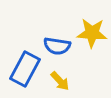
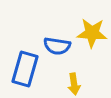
blue rectangle: rotated 12 degrees counterclockwise
yellow arrow: moved 14 px right, 3 px down; rotated 35 degrees clockwise
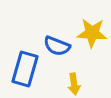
blue semicircle: rotated 12 degrees clockwise
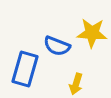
yellow arrow: moved 2 px right; rotated 25 degrees clockwise
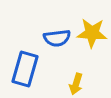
blue semicircle: moved 8 px up; rotated 28 degrees counterclockwise
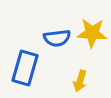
blue rectangle: moved 1 px up
yellow arrow: moved 4 px right, 3 px up
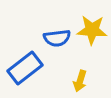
yellow star: moved 3 px up
blue rectangle: rotated 36 degrees clockwise
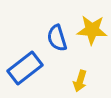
blue semicircle: rotated 80 degrees clockwise
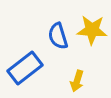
blue semicircle: moved 1 px right, 2 px up
yellow arrow: moved 3 px left
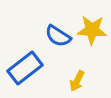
blue semicircle: rotated 40 degrees counterclockwise
yellow arrow: rotated 10 degrees clockwise
